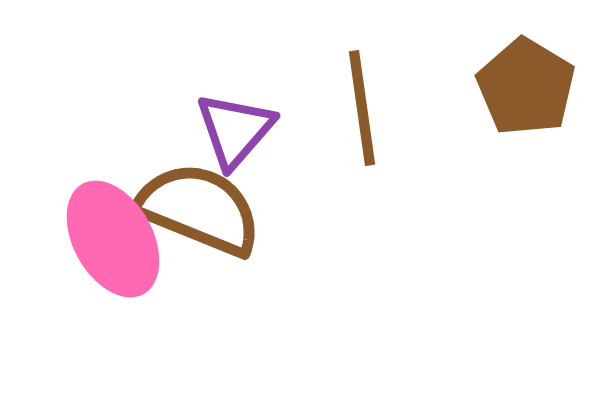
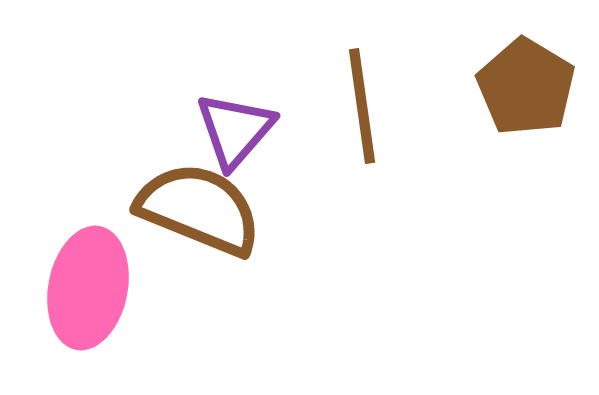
brown line: moved 2 px up
pink ellipse: moved 25 px left, 49 px down; rotated 40 degrees clockwise
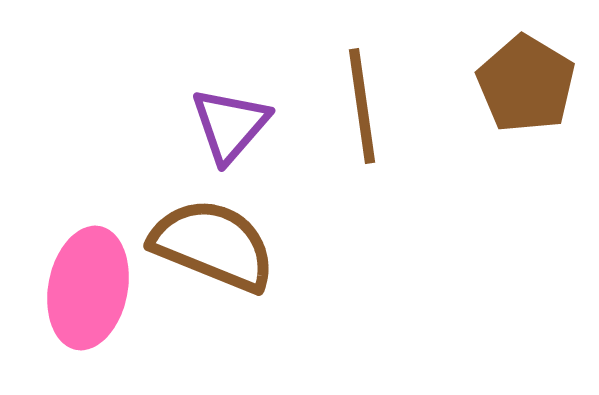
brown pentagon: moved 3 px up
purple triangle: moved 5 px left, 5 px up
brown semicircle: moved 14 px right, 36 px down
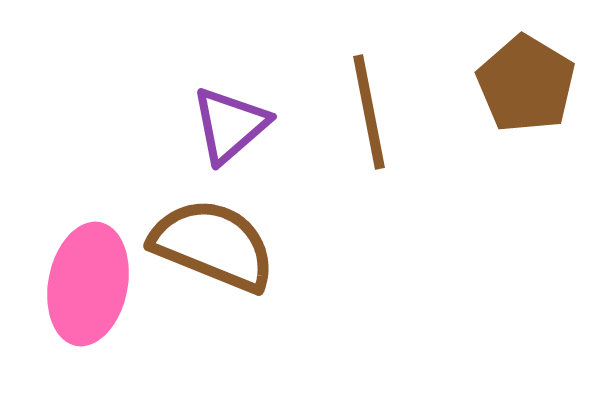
brown line: moved 7 px right, 6 px down; rotated 3 degrees counterclockwise
purple triangle: rotated 8 degrees clockwise
pink ellipse: moved 4 px up
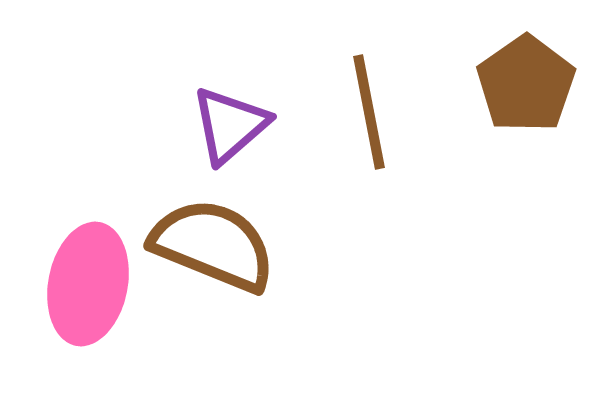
brown pentagon: rotated 6 degrees clockwise
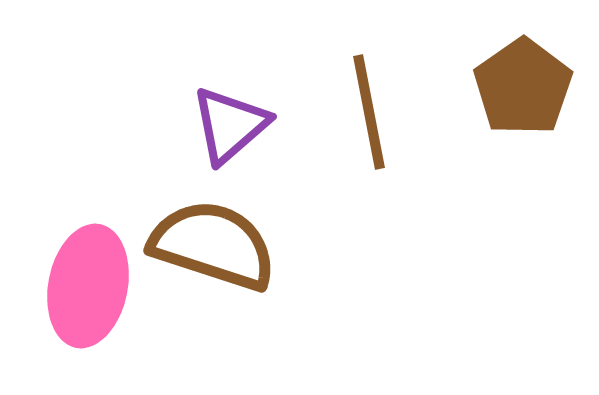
brown pentagon: moved 3 px left, 3 px down
brown semicircle: rotated 4 degrees counterclockwise
pink ellipse: moved 2 px down
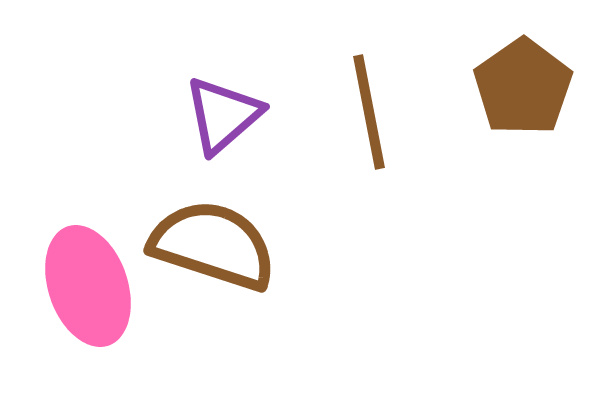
purple triangle: moved 7 px left, 10 px up
pink ellipse: rotated 30 degrees counterclockwise
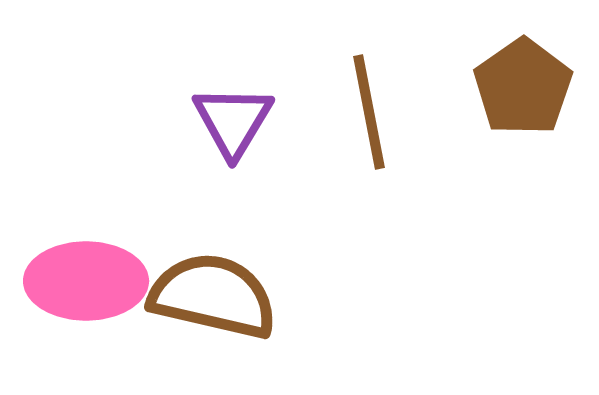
purple triangle: moved 10 px right, 6 px down; rotated 18 degrees counterclockwise
brown semicircle: moved 51 px down; rotated 5 degrees counterclockwise
pink ellipse: moved 2 px left, 5 px up; rotated 71 degrees counterclockwise
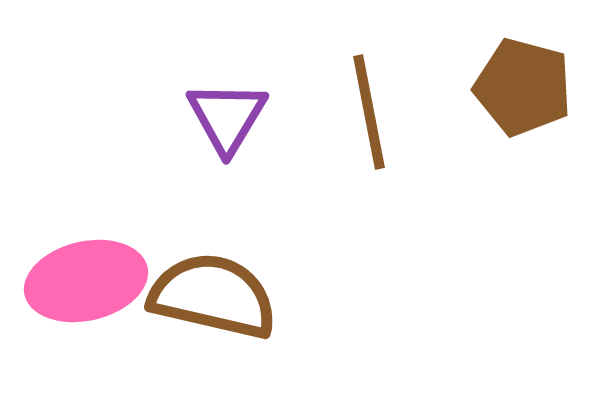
brown pentagon: rotated 22 degrees counterclockwise
purple triangle: moved 6 px left, 4 px up
pink ellipse: rotated 13 degrees counterclockwise
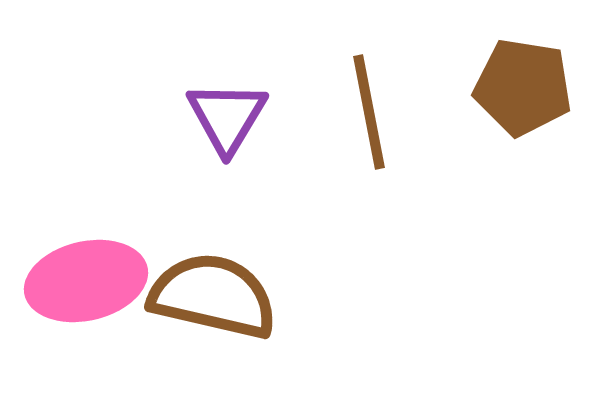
brown pentagon: rotated 6 degrees counterclockwise
